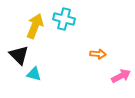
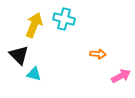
yellow arrow: moved 1 px left, 1 px up
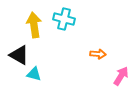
yellow arrow: rotated 30 degrees counterclockwise
black triangle: rotated 15 degrees counterclockwise
pink arrow: rotated 30 degrees counterclockwise
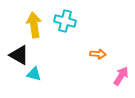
cyan cross: moved 1 px right, 2 px down
